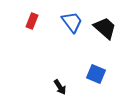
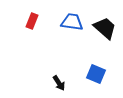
blue trapezoid: rotated 45 degrees counterclockwise
black arrow: moved 1 px left, 4 px up
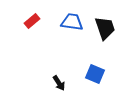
red rectangle: rotated 28 degrees clockwise
black trapezoid: rotated 30 degrees clockwise
blue square: moved 1 px left
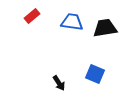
red rectangle: moved 5 px up
black trapezoid: rotated 80 degrees counterclockwise
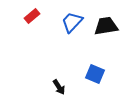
blue trapezoid: rotated 55 degrees counterclockwise
black trapezoid: moved 1 px right, 2 px up
black arrow: moved 4 px down
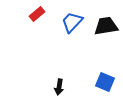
red rectangle: moved 5 px right, 2 px up
blue square: moved 10 px right, 8 px down
black arrow: rotated 42 degrees clockwise
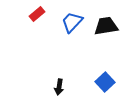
blue square: rotated 24 degrees clockwise
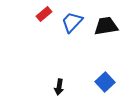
red rectangle: moved 7 px right
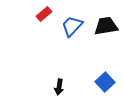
blue trapezoid: moved 4 px down
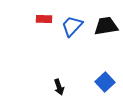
red rectangle: moved 5 px down; rotated 42 degrees clockwise
black arrow: rotated 28 degrees counterclockwise
